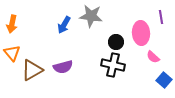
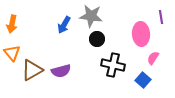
pink ellipse: moved 1 px down
black circle: moved 19 px left, 3 px up
pink semicircle: moved 1 px down; rotated 80 degrees clockwise
purple semicircle: moved 2 px left, 4 px down
blue square: moved 21 px left
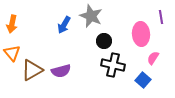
gray star: rotated 15 degrees clockwise
black circle: moved 7 px right, 2 px down
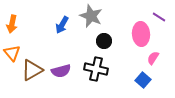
purple line: moved 2 px left; rotated 48 degrees counterclockwise
blue arrow: moved 2 px left
black cross: moved 17 px left, 4 px down
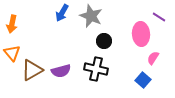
blue arrow: moved 12 px up
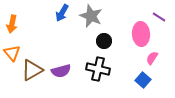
pink semicircle: moved 1 px left
black cross: moved 2 px right
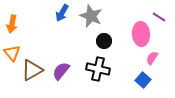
purple semicircle: rotated 144 degrees clockwise
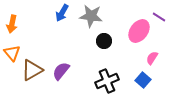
gray star: rotated 15 degrees counterclockwise
pink ellipse: moved 2 px left, 3 px up; rotated 40 degrees clockwise
black cross: moved 9 px right, 12 px down; rotated 35 degrees counterclockwise
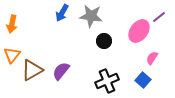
purple line: rotated 72 degrees counterclockwise
orange triangle: moved 2 px down; rotated 18 degrees clockwise
